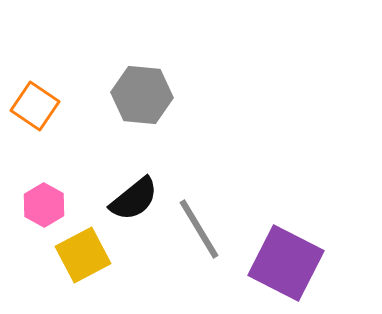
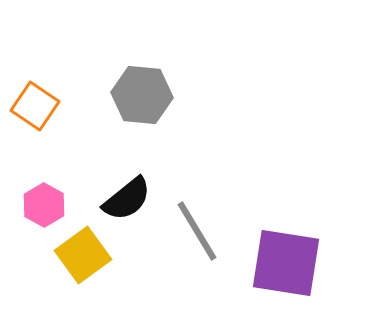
black semicircle: moved 7 px left
gray line: moved 2 px left, 2 px down
yellow square: rotated 8 degrees counterclockwise
purple square: rotated 18 degrees counterclockwise
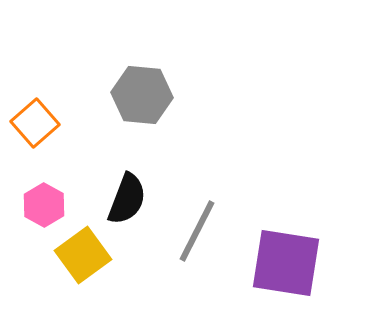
orange square: moved 17 px down; rotated 15 degrees clockwise
black semicircle: rotated 30 degrees counterclockwise
gray line: rotated 58 degrees clockwise
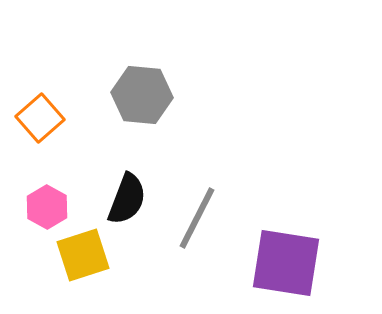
orange square: moved 5 px right, 5 px up
pink hexagon: moved 3 px right, 2 px down
gray line: moved 13 px up
yellow square: rotated 18 degrees clockwise
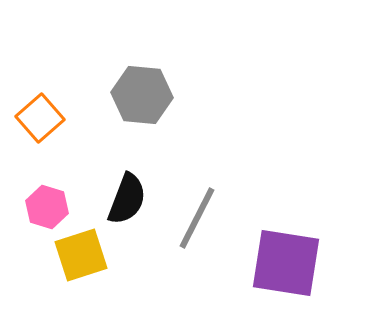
pink hexagon: rotated 12 degrees counterclockwise
yellow square: moved 2 px left
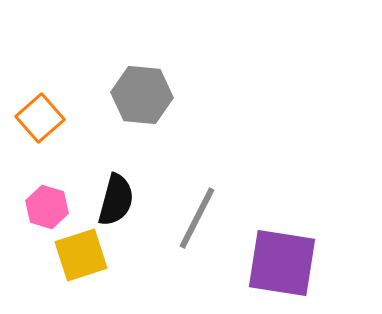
black semicircle: moved 11 px left, 1 px down; rotated 6 degrees counterclockwise
purple square: moved 4 px left
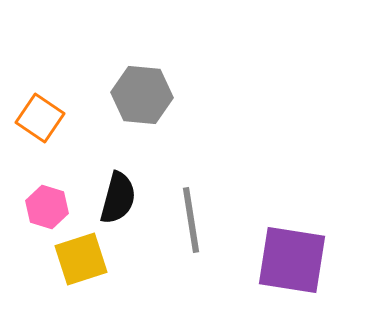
orange square: rotated 15 degrees counterclockwise
black semicircle: moved 2 px right, 2 px up
gray line: moved 6 px left, 2 px down; rotated 36 degrees counterclockwise
yellow square: moved 4 px down
purple square: moved 10 px right, 3 px up
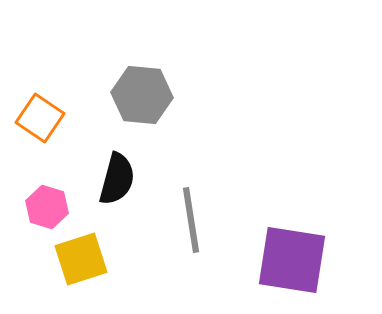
black semicircle: moved 1 px left, 19 px up
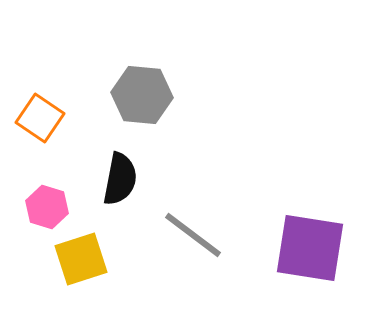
black semicircle: moved 3 px right; rotated 4 degrees counterclockwise
gray line: moved 2 px right, 15 px down; rotated 44 degrees counterclockwise
purple square: moved 18 px right, 12 px up
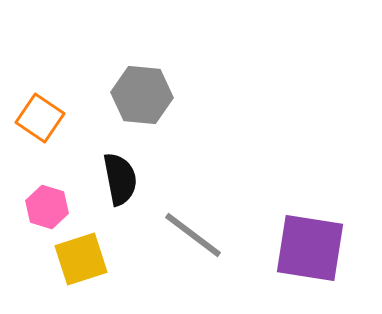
black semicircle: rotated 22 degrees counterclockwise
